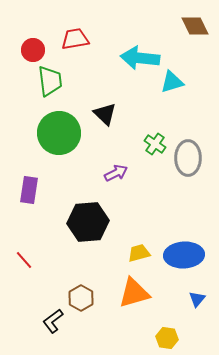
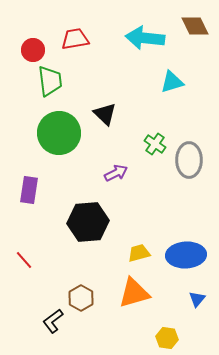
cyan arrow: moved 5 px right, 20 px up
gray ellipse: moved 1 px right, 2 px down
blue ellipse: moved 2 px right
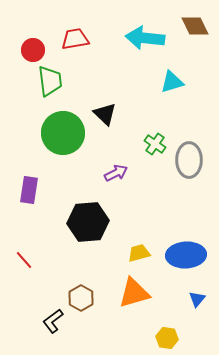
green circle: moved 4 px right
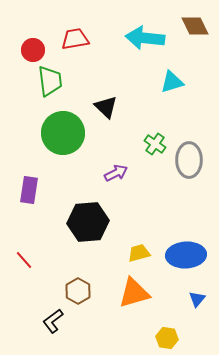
black triangle: moved 1 px right, 7 px up
brown hexagon: moved 3 px left, 7 px up
